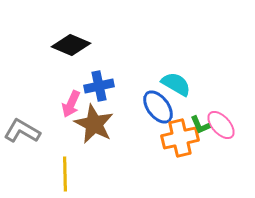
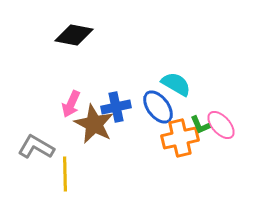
black diamond: moved 3 px right, 10 px up; rotated 12 degrees counterclockwise
blue cross: moved 17 px right, 21 px down
gray L-shape: moved 14 px right, 16 px down
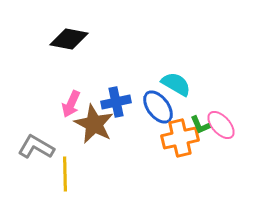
black diamond: moved 5 px left, 4 px down
blue cross: moved 5 px up
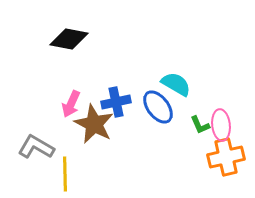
pink ellipse: rotated 36 degrees clockwise
orange cross: moved 46 px right, 19 px down
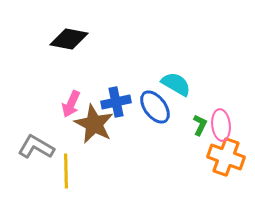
blue ellipse: moved 3 px left
green L-shape: rotated 130 degrees counterclockwise
orange cross: rotated 33 degrees clockwise
yellow line: moved 1 px right, 3 px up
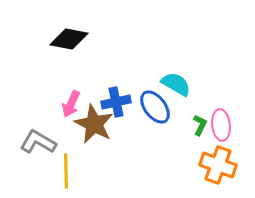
gray L-shape: moved 2 px right, 5 px up
orange cross: moved 8 px left, 8 px down
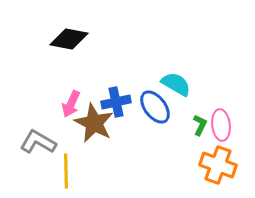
brown star: moved 1 px up
